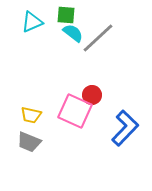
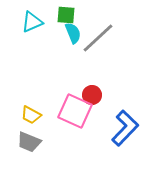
cyan semicircle: rotated 30 degrees clockwise
yellow trapezoid: rotated 15 degrees clockwise
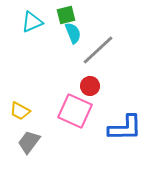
green square: rotated 18 degrees counterclockwise
gray line: moved 12 px down
red circle: moved 2 px left, 9 px up
yellow trapezoid: moved 11 px left, 4 px up
blue L-shape: rotated 45 degrees clockwise
gray trapezoid: rotated 105 degrees clockwise
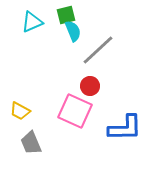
cyan semicircle: moved 2 px up
gray trapezoid: moved 2 px right, 1 px down; rotated 60 degrees counterclockwise
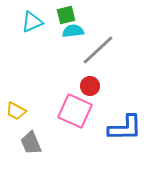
cyan semicircle: rotated 75 degrees counterclockwise
yellow trapezoid: moved 4 px left
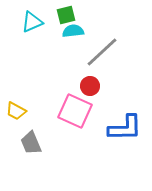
gray line: moved 4 px right, 2 px down
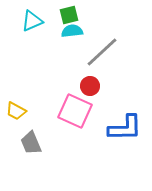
green square: moved 3 px right
cyan triangle: moved 1 px up
cyan semicircle: moved 1 px left
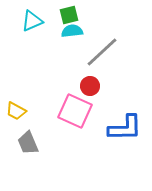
gray trapezoid: moved 3 px left
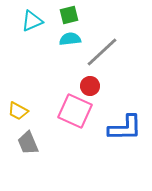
cyan semicircle: moved 2 px left, 8 px down
yellow trapezoid: moved 2 px right
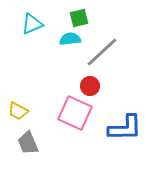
green square: moved 10 px right, 3 px down
cyan triangle: moved 3 px down
pink square: moved 2 px down
